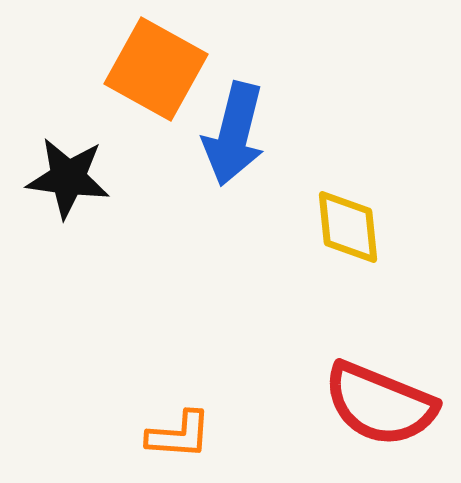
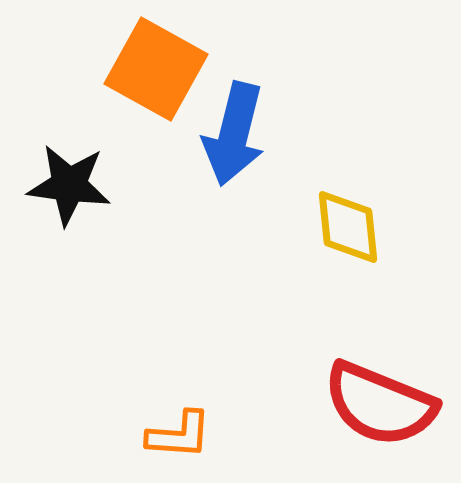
black star: moved 1 px right, 7 px down
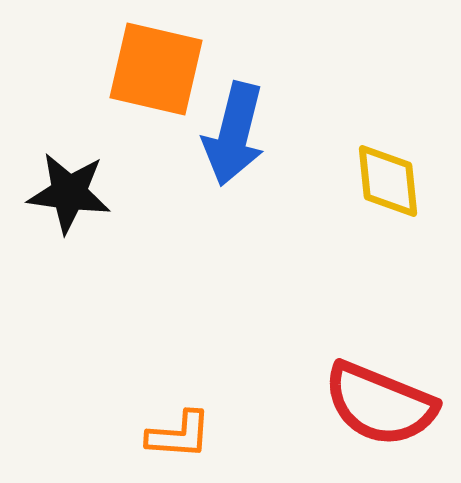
orange square: rotated 16 degrees counterclockwise
black star: moved 8 px down
yellow diamond: moved 40 px right, 46 px up
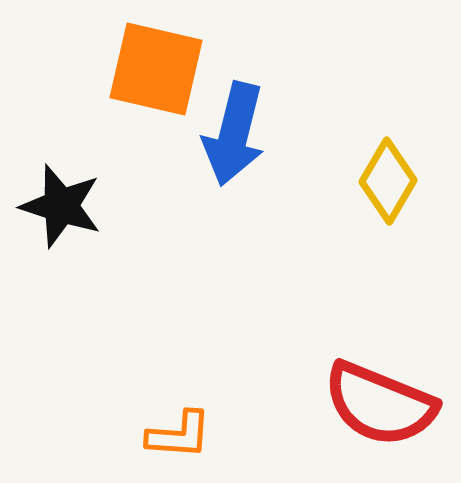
yellow diamond: rotated 36 degrees clockwise
black star: moved 8 px left, 13 px down; rotated 10 degrees clockwise
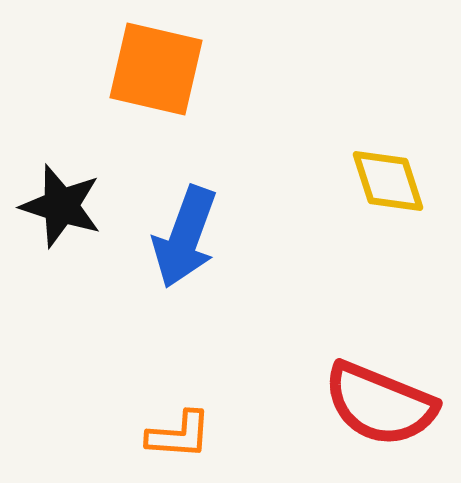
blue arrow: moved 49 px left, 103 px down; rotated 6 degrees clockwise
yellow diamond: rotated 48 degrees counterclockwise
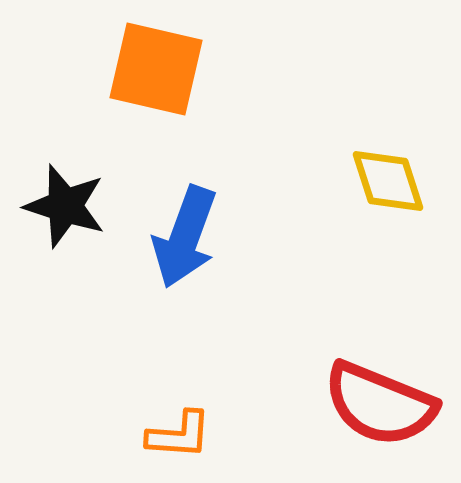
black star: moved 4 px right
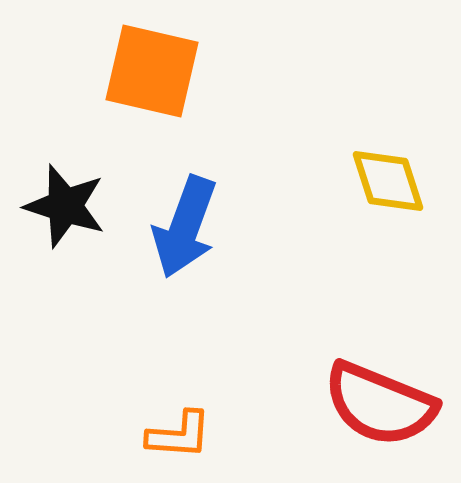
orange square: moved 4 px left, 2 px down
blue arrow: moved 10 px up
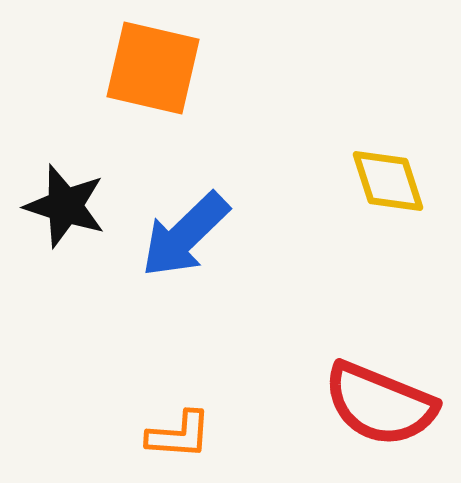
orange square: moved 1 px right, 3 px up
blue arrow: moved 8 px down; rotated 26 degrees clockwise
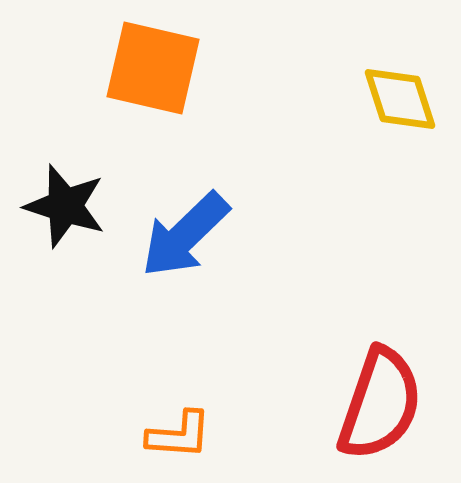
yellow diamond: moved 12 px right, 82 px up
red semicircle: rotated 93 degrees counterclockwise
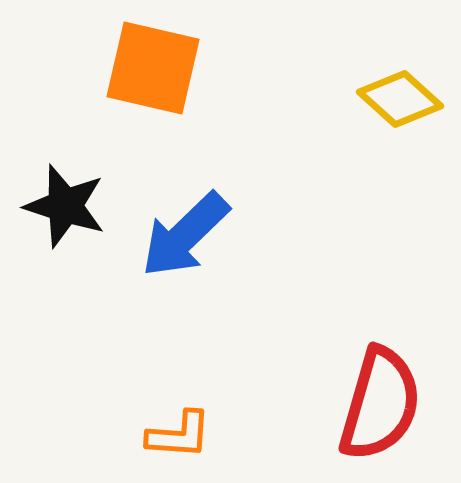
yellow diamond: rotated 30 degrees counterclockwise
red semicircle: rotated 3 degrees counterclockwise
